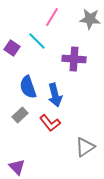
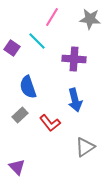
blue arrow: moved 20 px right, 5 px down
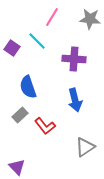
red L-shape: moved 5 px left, 3 px down
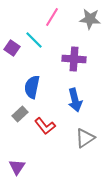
cyan line: moved 3 px left, 1 px up
blue semicircle: moved 4 px right; rotated 30 degrees clockwise
gray rectangle: moved 1 px up
gray triangle: moved 9 px up
purple triangle: rotated 18 degrees clockwise
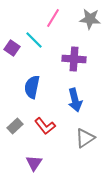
pink line: moved 1 px right, 1 px down
gray rectangle: moved 5 px left, 12 px down
purple triangle: moved 17 px right, 4 px up
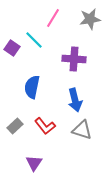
gray star: rotated 15 degrees counterclockwise
gray triangle: moved 3 px left, 8 px up; rotated 50 degrees clockwise
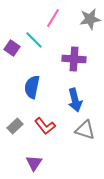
gray triangle: moved 3 px right
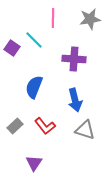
pink line: rotated 30 degrees counterclockwise
blue semicircle: moved 2 px right; rotated 10 degrees clockwise
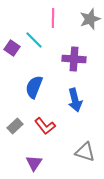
gray star: rotated 10 degrees counterclockwise
gray triangle: moved 22 px down
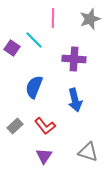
gray triangle: moved 3 px right
purple triangle: moved 10 px right, 7 px up
